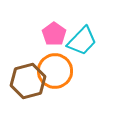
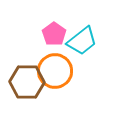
cyan trapezoid: rotated 8 degrees clockwise
brown hexagon: moved 1 px left, 1 px down; rotated 16 degrees clockwise
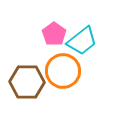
orange circle: moved 8 px right
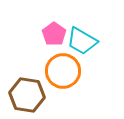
cyan trapezoid: rotated 68 degrees clockwise
brown hexagon: moved 13 px down; rotated 8 degrees clockwise
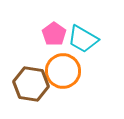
cyan trapezoid: moved 1 px right, 2 px up
brown hexagon: moved 4 px right, 11 px up
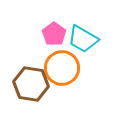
orange circle: moved 1 px left, 3 px up
